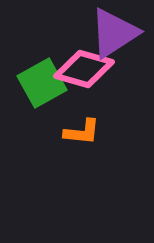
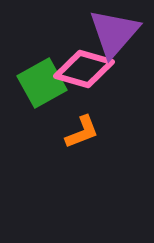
purple triangle: rotated 16 degrees counterclockwise
orange L-shape: rotated 27 degrees counterclockwise
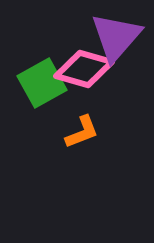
purple triangle: moved 2 px right, 4 px down
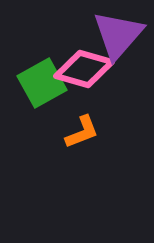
purple triangle: moved 2 px right, 2 px up
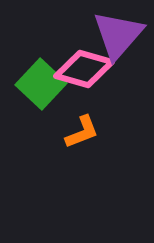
green square: moved 1 px left, 1 px down; rotated 18 degrees counterclockwise
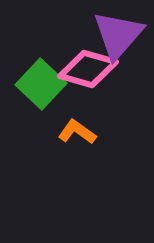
pink diamond: moved 4 px right
orange L-shape: moved 5 px left; rotated 123 degrees counterclockwise
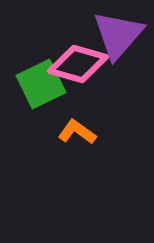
pink diamond: moved 10 px left, 5 px up
green square: rotated 21 degrees clockwise
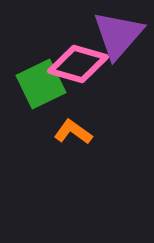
orange L-shape: moved 4 px left
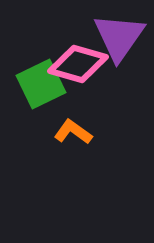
purple triangle: moved 1 px right, 2 px down; rotated 6 degrees counterclockwise
